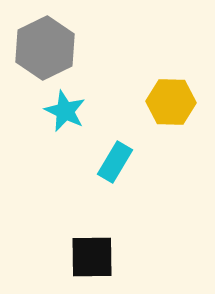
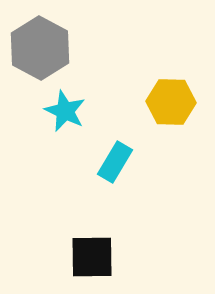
gray hexagon: moved 5 px left; rotated 6 degrees counterclockwise
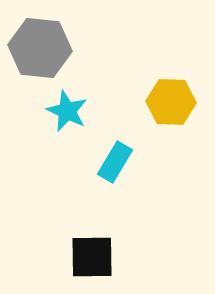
gray hexagon: rotated 22 degrees counterclockwise
cyan star: moved 2 px right
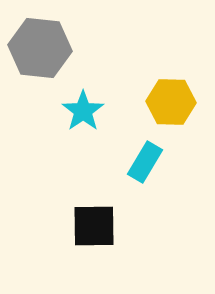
cyan star: moved 16 px right; rotated 12 degrees clockwise
cyan rectangle: moved 30 px right
black square: moved 2 px right, 31 px up
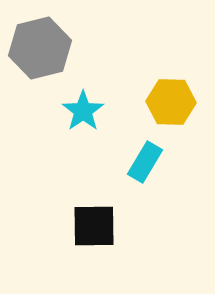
gray hexagon: rotated 20 degrees counterclockwise
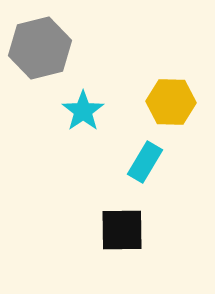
black square: moved 28 px right, 4 px down
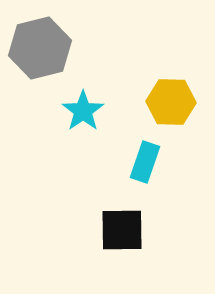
cyan rectangle: rotated 12 degrees counterclockwise
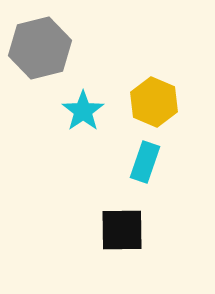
yellow hexagon: moved 17 px left; rotated 21 degrees clockwise
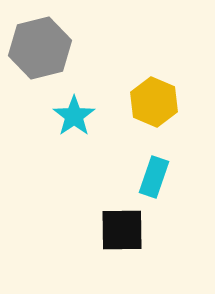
cyan star: moved 9 px left, 5 px down
cyan rectangle: moved 9 px right, 15 px down
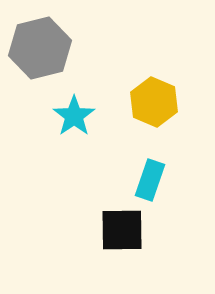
cyan rectangle: moved 4 px left, 3 px down
